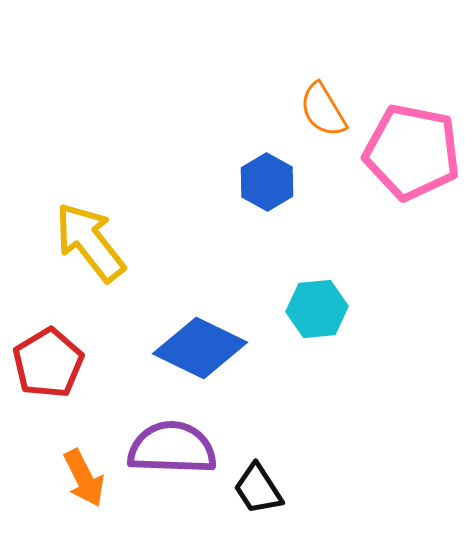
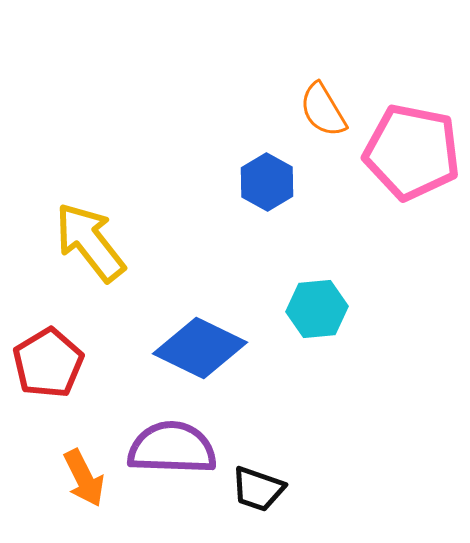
black trapezoid: rotated 38 degrees counterclockwise
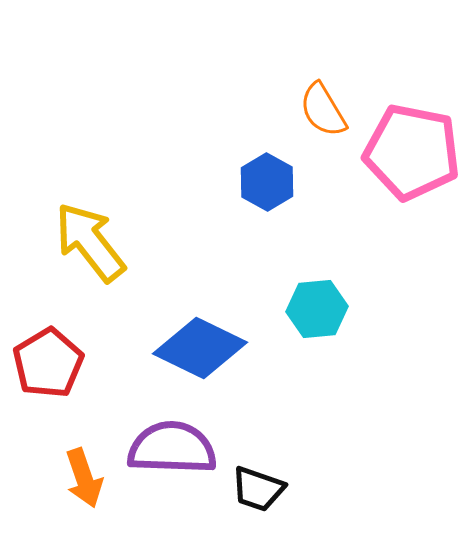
orange arrow: rotated 8 degrees clockwise
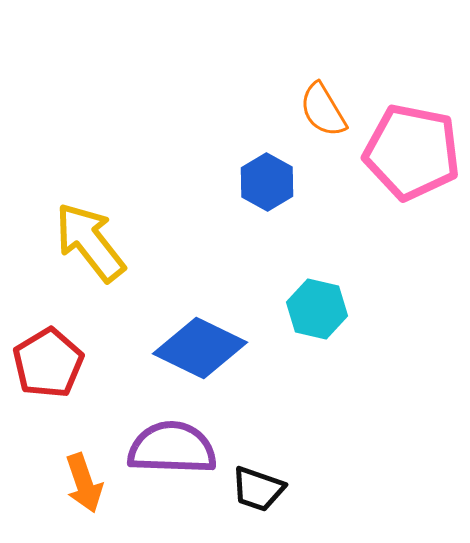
cyan hexagon: rotated 18 degrees clockwise
orange arrow: moved 5 px down
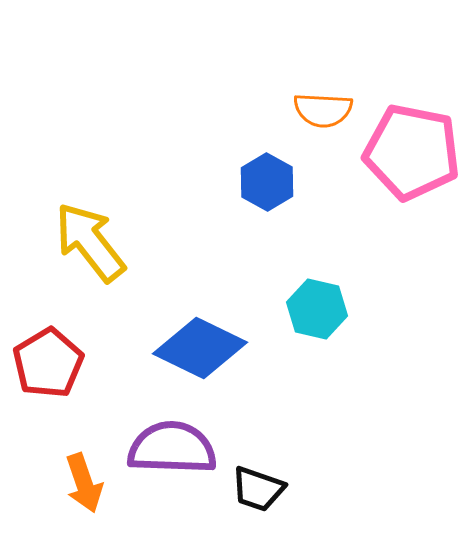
orange semicircle: rotated 56 degrees counterclockwise
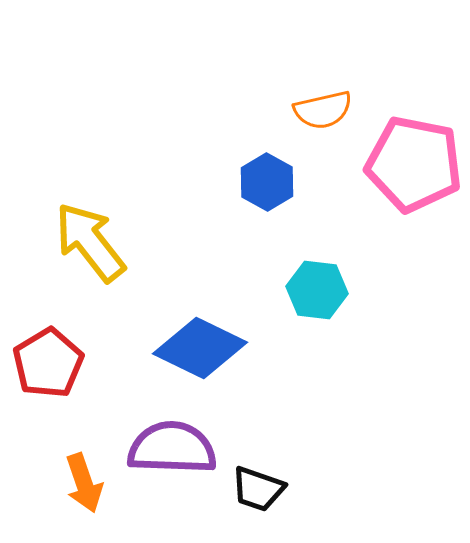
orange semicircle: rotated 16 degrees counterclockwise
pink pentagon: moved 2 px right, 12 px down
cyan hexagon: moved 19 px up; rotated 6 degrees counterclockwise
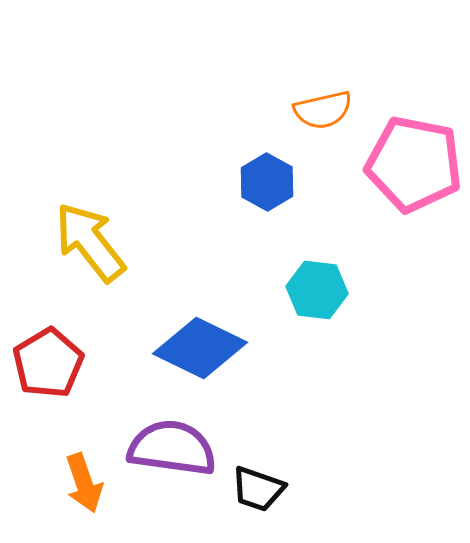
purple semicircle: rotated 6 degrees clockwise
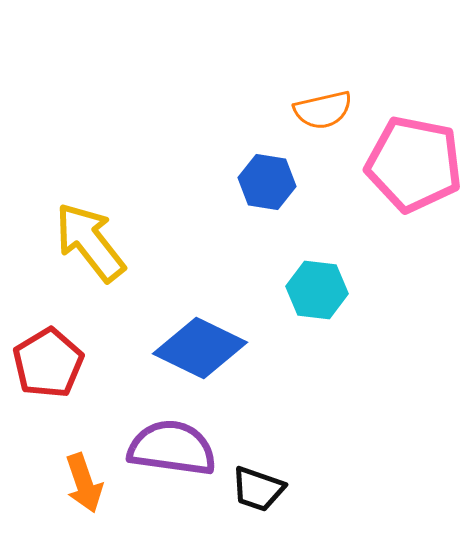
blue hexagon: rotated 20 degrees counterclockwise
